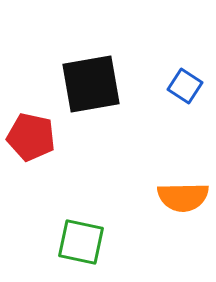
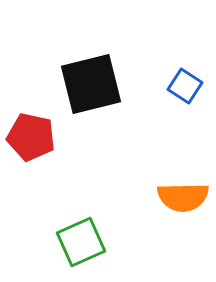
black square: rotated 4 degrees counterclockwise
green square: rotated 36 degrees counterclockwise
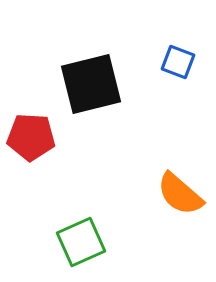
blue square: moved 7 px left, 24 px up; rotated 12 degrees counterclockwise
red pentagon: rotated 9 degrees counterclockwise
orange semicircle: moved 3 px left, 3 px up; rotated 42 degrees clockwise
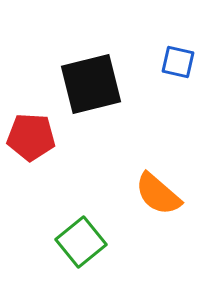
blue square: rotated 8 degrees counterclockwise
orange semicircle: moved 22 px left
green square: rotated 15 degrees counterclockwise
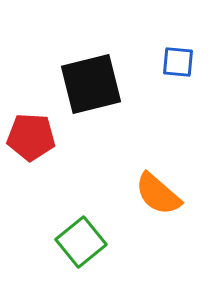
blue square: rotated 8 degrees counterclockwise
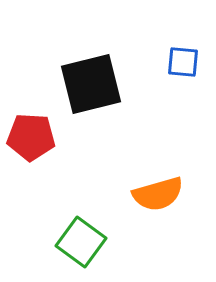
blue square: moved 5 px right
orange semicircle: rotated 57 degrees counterclockwise
green square: rotated 15 degrees counterclockwise
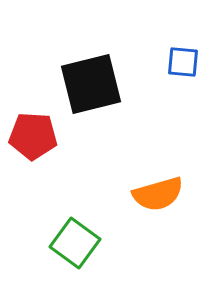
red pentagon: moved 2 px right, 1 px up
green square: moved 6 px left, 1 px down
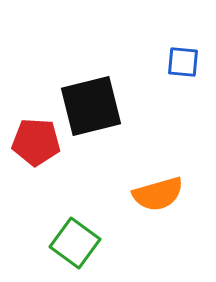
black square: moved 22 px down
red pentagon: moved 3 px right, 6 px down
